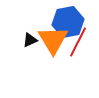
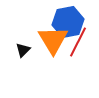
black triangle: moved 7 px left, 10 px down; rotated 21 degrees counterclockwise
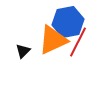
orange triangle: rotated 36 degrees clockwise
black triangle: moved 1 px down
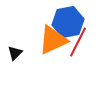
black triangle: moved 8 px left, 2 px down
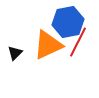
orange triangle: moved 5 px left, 5 px down
